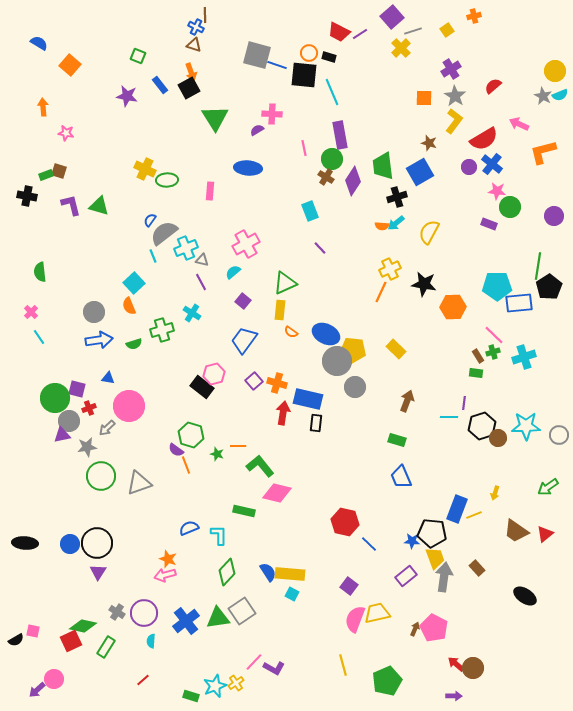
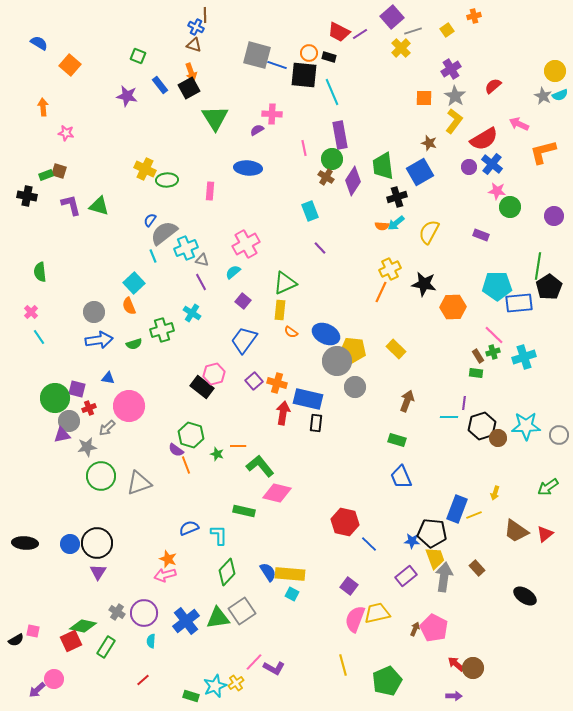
purple rectangle at (489, 224): moved 8 px left, 11 px down
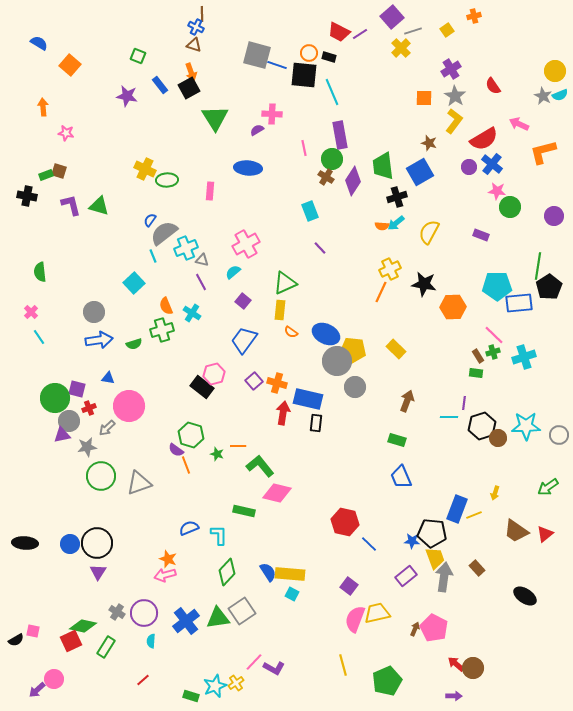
brown line at (205, 15): moved 3 px left, 1 px up
red semicircle at (493, 86): rotated 84 degrees counterclockwise
orange semicircle at (129, 306): moved 37 px right
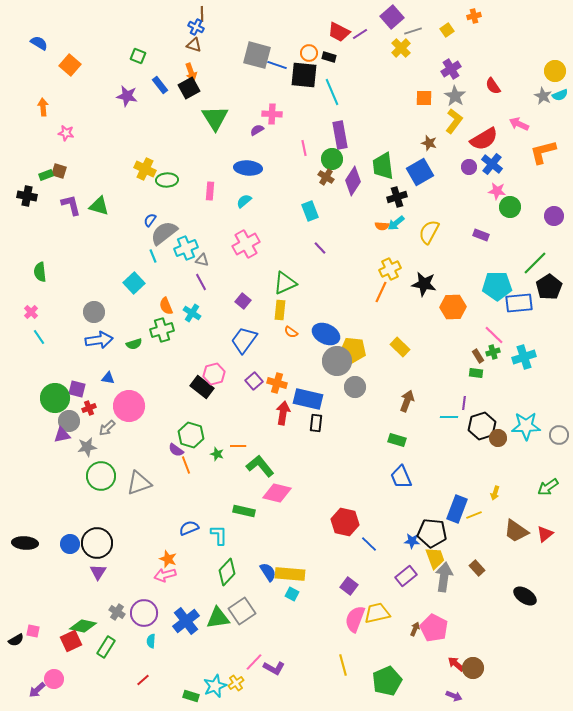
green line at (538, 266): moved 3 px left, 3 px up; rotated 36 degrees clockwise
cyan semicircle at (233, 272): moved 11 px right, 71 px up
yellow rectangle at (396, 349): moved 4 px right, 2 px up
purple arrow at (454, 696): rotated 21 degrees clockwise
